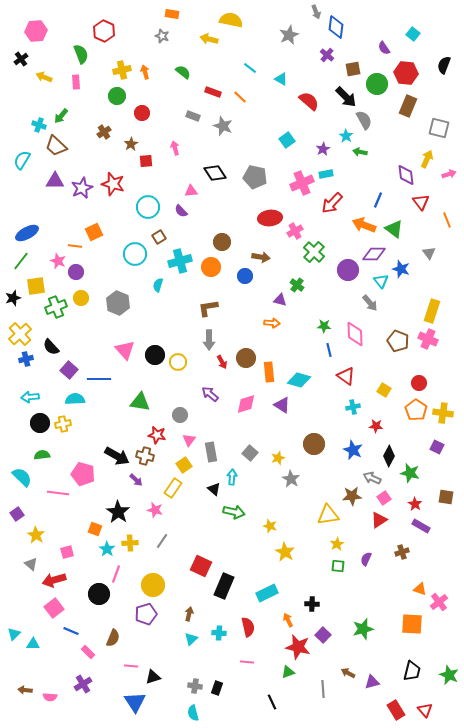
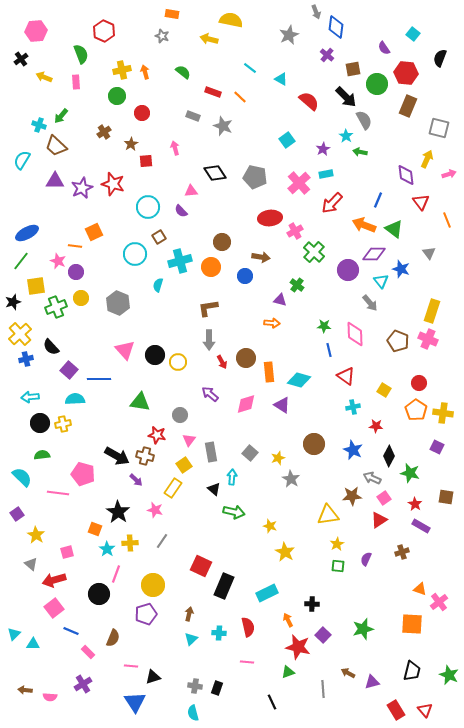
black semicircle at (444, 65): moved 4 px left, 7 px up
pink cross at (302, 183): moved 3 px left; rotated 20 degrees counterclockwise
black star at (13, 298): moved 4 px down
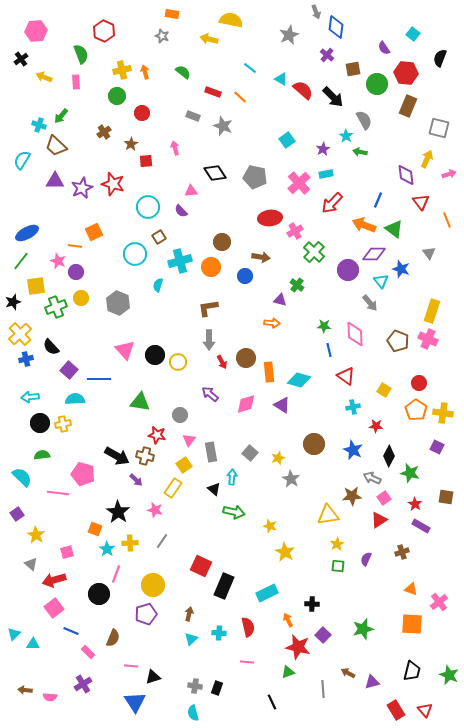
black arrow at (346, 97): moved 13 px left
red semicircle at (309, 101): moved 6 px left, 11 px up
orange triangle at (420, 589): moved 9 px left
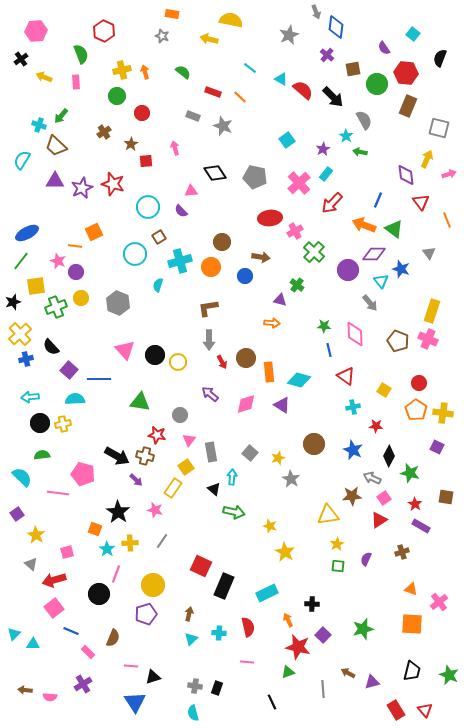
cyan rectangle at (326, 174): rotated 40 degrees counterclockwise
yellow square at (184, 465): moved 2 px right, 2 px down
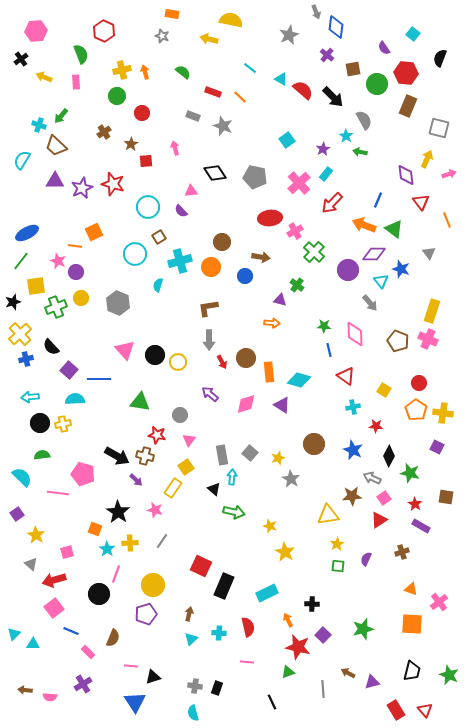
gray rectangle at (211, 452): moved 11 px right, 3 px down
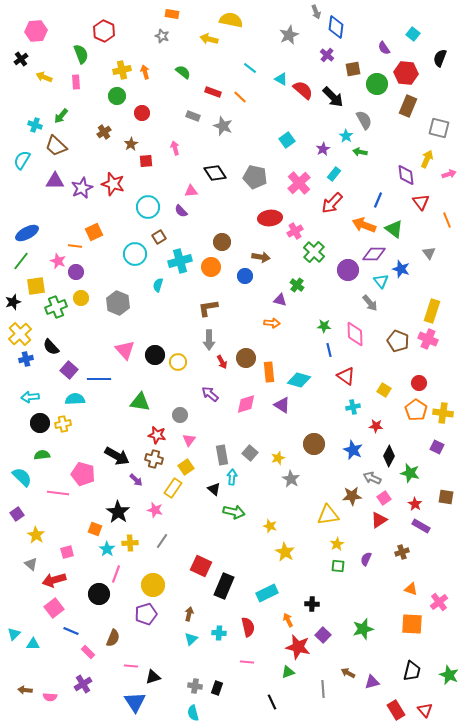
cyan cross at (39, 125): moved 4 px left
cyan rectangle at (326, 174): moved 8 px right
brown cross at (145, 456): moved 9 px right, 3 px down
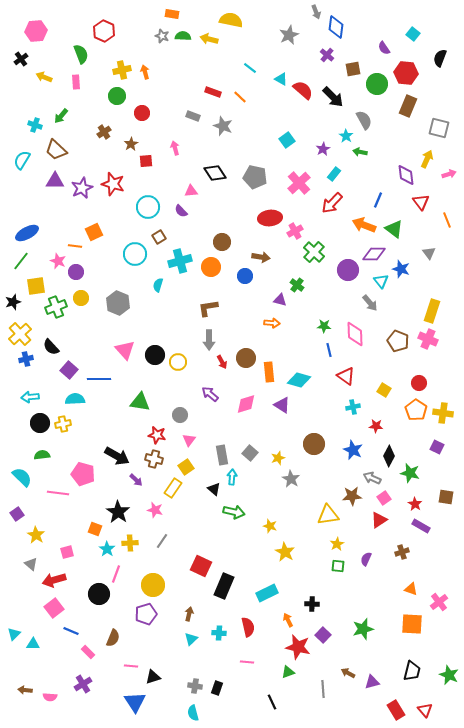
green semicircle at (183, 72): moved 36 px up; rotated 35 degrees counterclockwise
brown trapezoid at (56, 146): moved 4 px down
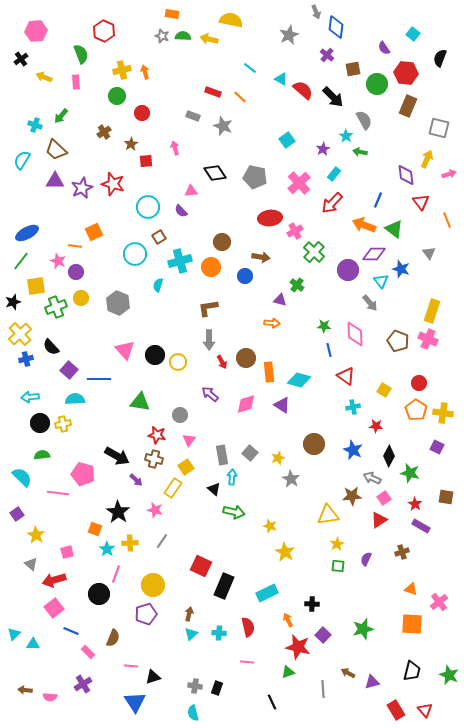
cyan triangle at (191, 639): moved 5 px up
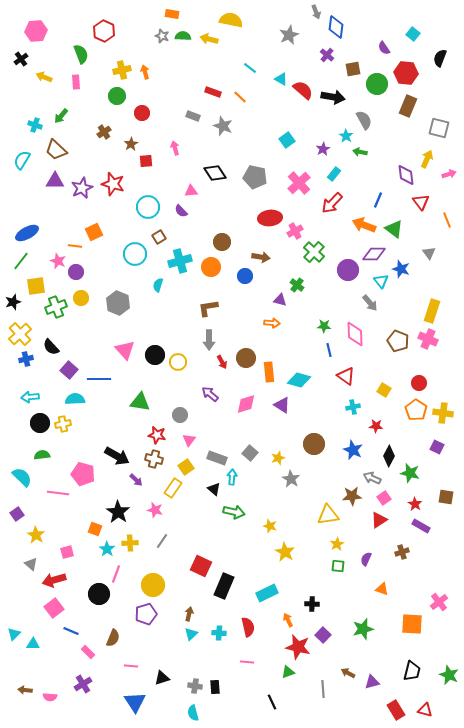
black arrow at (333, 97): rotated 35 degrees counterclockwise
gray rectangle at (222, 455): moved 5 px left, 3 px down; rotated 60 degrees counterclockwise
orange triangle at (411, 589): moved 29 px left
black triangle at (153, 677): moved 9 px right, 1 px down
black rectangle at (217, 688): moved 2 px left, 1 px up; rotated 24 degrees counterclockwise
red triangle at (425, 710): rotated 35 degrees counterclockwise
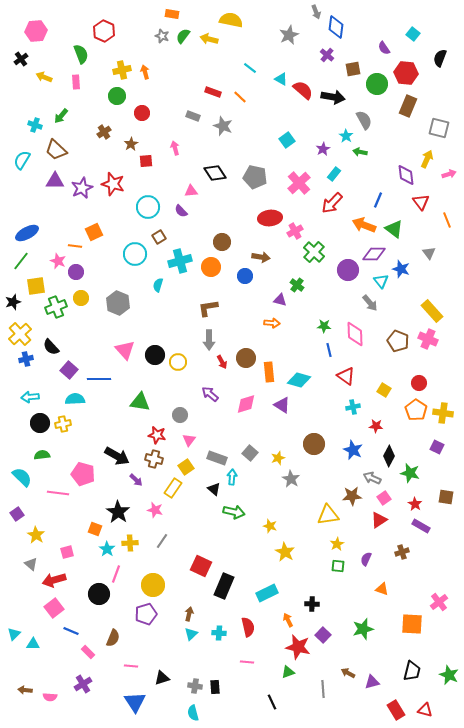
green semicircle at (183, 36): rotated 56 degrees counterclockwise
yellow rectangle at (432, 311): rotated 60 degrees counterclockwise
